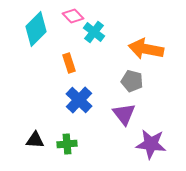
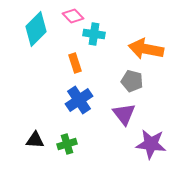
cyan cross: moved 2 px down; rotated 30 degrees counterclockwise
orange rectangle: moved 6 px right
blue cross: rotated 12 degrees clockwise
green cross: rotated 12 degrees counterclockwise
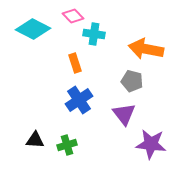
cyan diamond: moved 3 px left; rotated 72 degrees clockwise
green cross: moved 1 px down
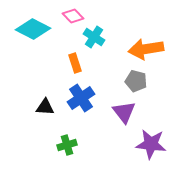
cyan cross: moved 3 px down; rotated 25 degrees clockwise
orange arrow: rotated 20 degrees counterclockwise
gray pentagon: moved 4 px right
blue cross: moved 2 px right, 2 px up
purple triangle: moved 2 px up
black triangle: moved 10 px right, 33 px up
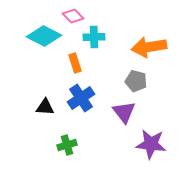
cyan diamond: moved 11 px right, 7 px down
cyan cross: rotated 35 degrees counterclockwise
orange arrow: moved 3 px right, 2 px up
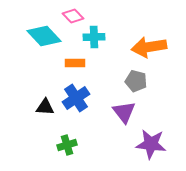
cyan diamond: rotated 20 degrees clockwise
orange rectangle: rotated 72 degrees counterclockwise
blue cross: moved 5 px left
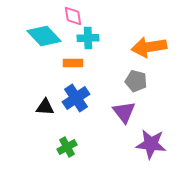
pink diamond: rotated 35 degrees clockwise
cyan cross: moved 6 px left, 1 px down
orange rectangle: moved 2 px left
green cross: moved 2 px down; rotated 12 degrees counterclockwise
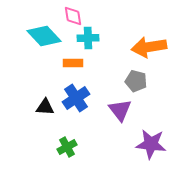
purple triangle: moved 4 px left, 2 px up
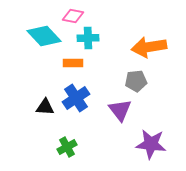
pink diamond: rotated 70 degrees counterclockwise
gray pentagon: rotated 20 degrees counterclockwise
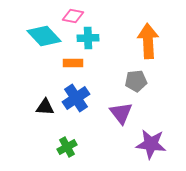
orange arrow: moved 1 px left, 6 px up; rotated 96 degrees clockwise
purple triangle: moved 1 px right, 3 px down
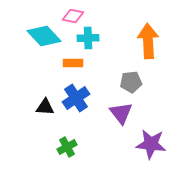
gray pentagon: moved 5 px left, 1 px down
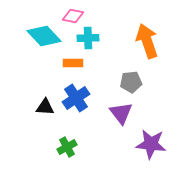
orange arrow: moved 1 px left; rotated 16 degrees counterclockwise
